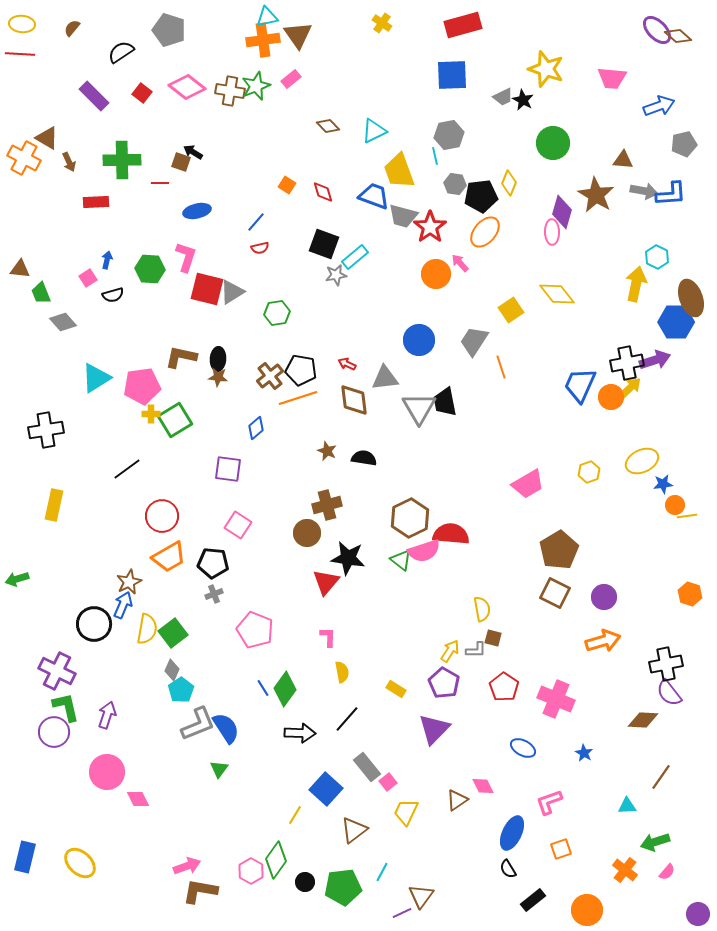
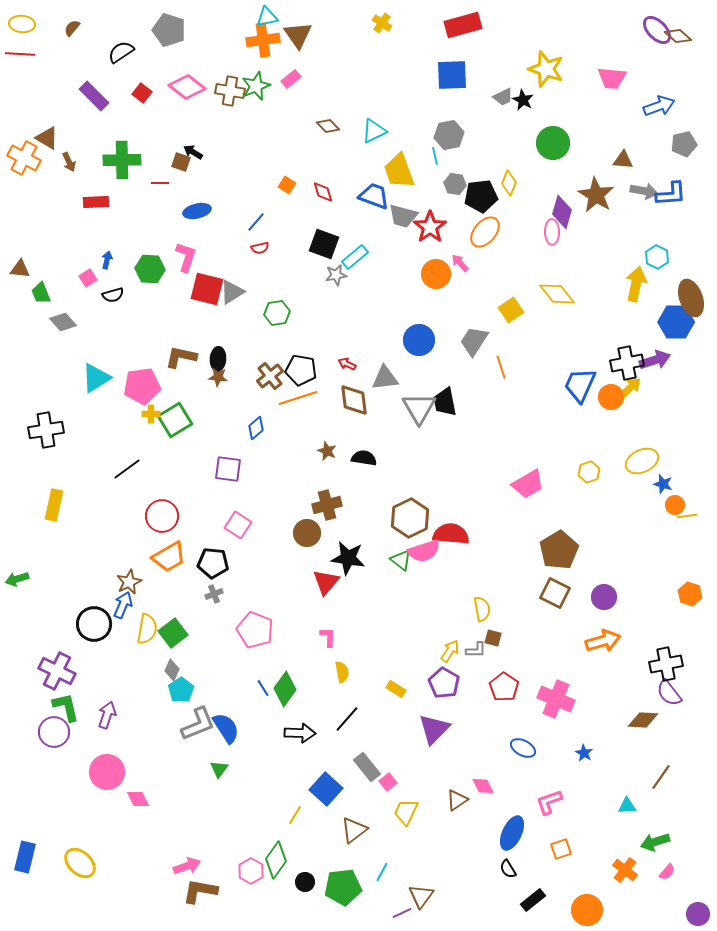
blue star at (663, 484): rotated 24 degrees clockwise
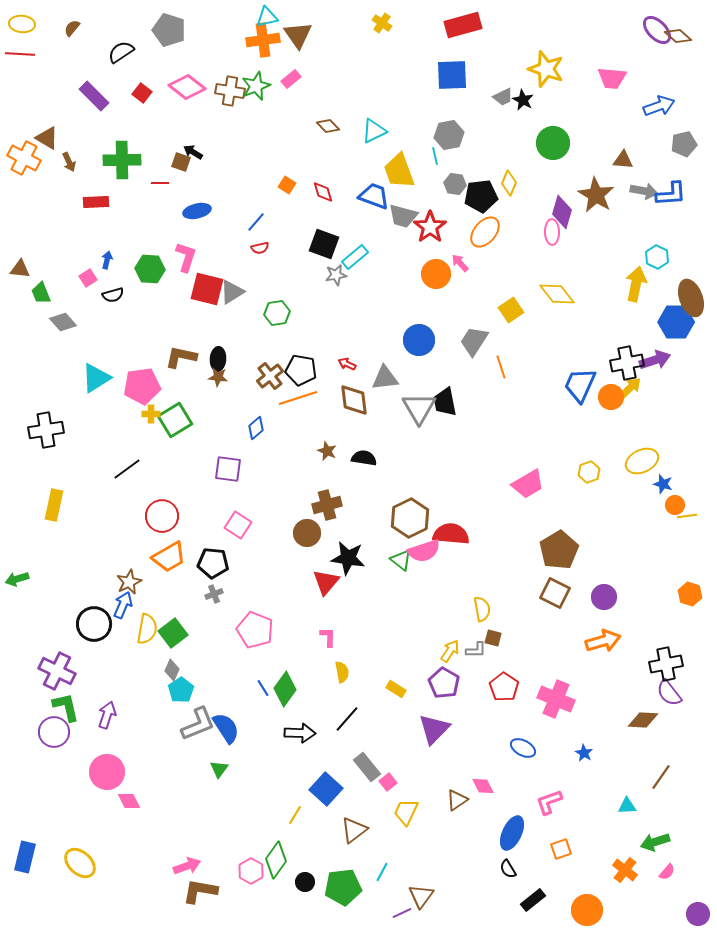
pink diamond at (138, 799): moved 9 px left, 2 px down
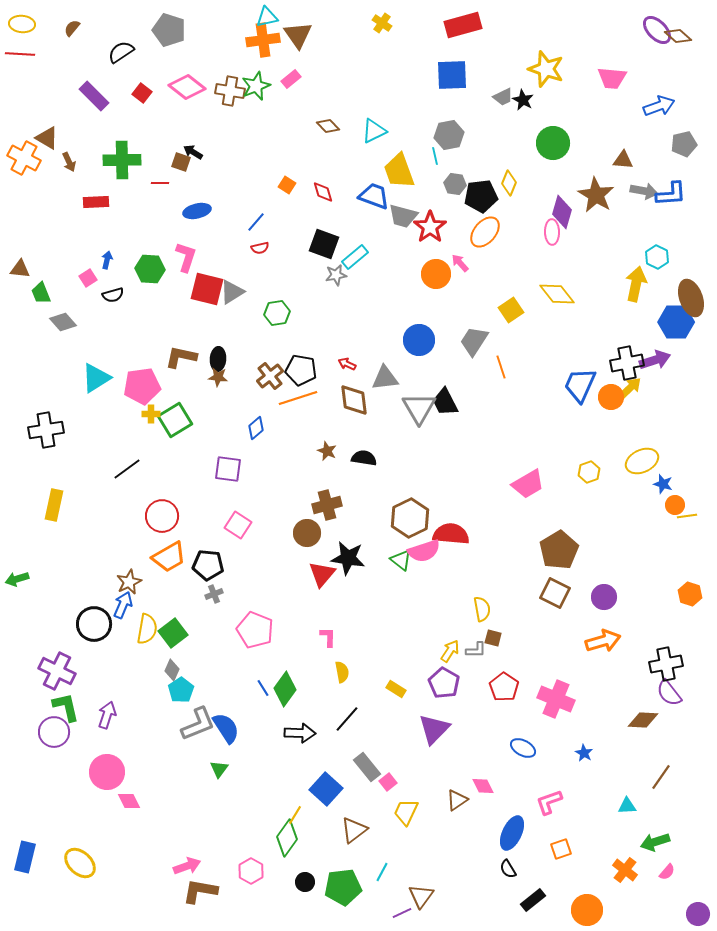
black trapezoid at (445, 402): rotated 16 degrees counterclockwise
black pentagon at (213, 563): moved 5 px left, 2 px down
red triangle at (326, 582): moved 4 px left, 8 px up
green diamond at (276, 860): moved 11 px right, 22 px up
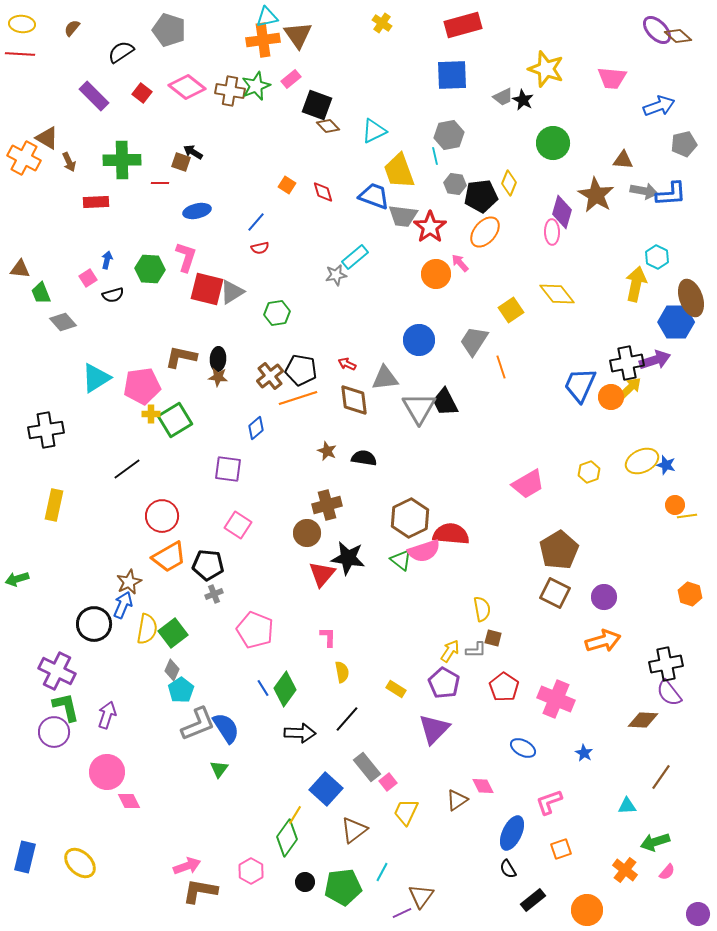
gray trapezoid at (403, 216): rotated 8 degrees counterclockwise
black square at (324, 244): moved 7 px left, 139 px up
blue star at (663, 484): moved 3 px right, 19 px up
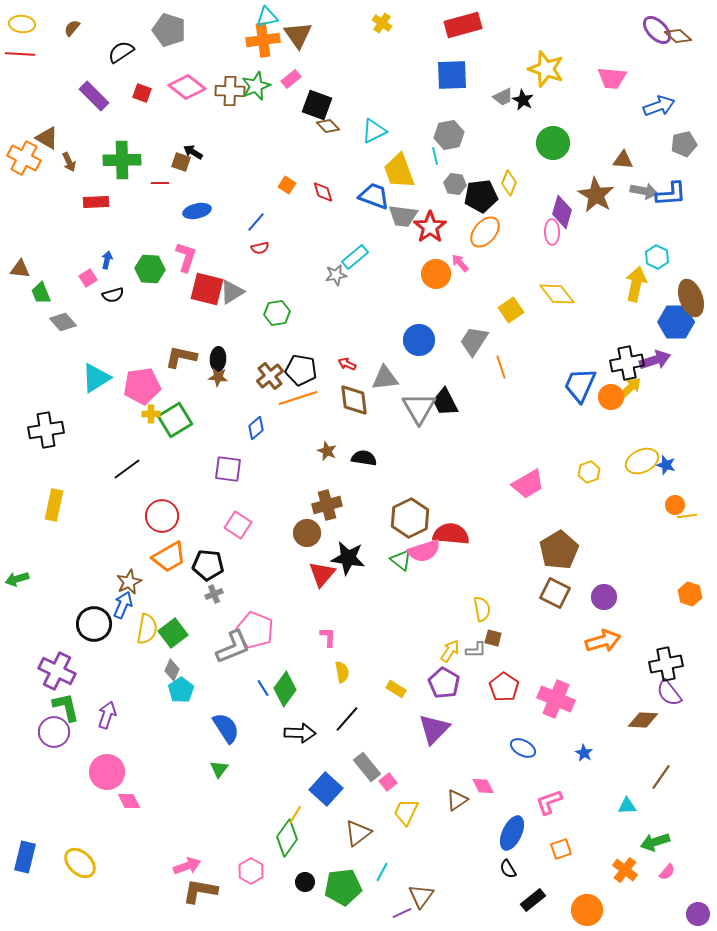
brown cross at (230, 91): rotated 8 degrees counterclockwise
red square at (142, 93): rotated 18 degrees counterclockwise
gray L-shape at (198, 724): moved 35 px right, 77 px up
brown triangle at (354, 830): moved 4 px right, 3 px down
